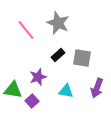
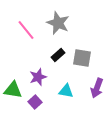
purple square: moved 3 px right, 1 px down
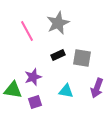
gray star: rotated 25 degrees clockwise
pink line: moved 1 px right, 1 px down; rotated 10 degrees clockwise
black rectangle: rotated 16 degrees clockwise
purple star: moved 5 px left
purple square: rotated 24 degrees clockwise
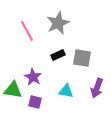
purple star: rotated 24 degrees counterclockwise
purple square: rotated 32 degrees clockwise
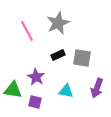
purple star: moved 3 px right
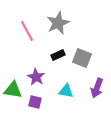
gray square: rotated 12 degrees clockwise
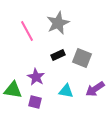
purple arrow: moved 2 px left, 1 px down; rotated 36 degrees clockwise
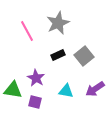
gray square: moved 2 px right, 2 px up; rotated 30 degrees clockwise
purple star: moved 1 px down
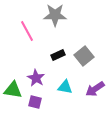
gray star: moved 3 px left, 8 px up; rotated 25 degrees clockwise
cyan triangle: moved 1 px left, 4 px up
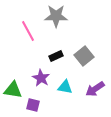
gray star: moved 1 px right, 1 px down
pink line: moved 1 px right
black rectangle: moved 2 px left, 1 px down
purple star: moved 5 px right
purple square: moved 2 px left, 3 px down
